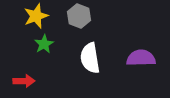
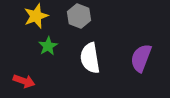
green star: moved 4 px right, 2 px down
purple semicircle: rotated 68 degrees counterclockwise
red arrow: rotated 20 degrees clockwise
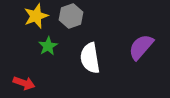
gray hexagon: moved 8 px left; rotated 20 degrees clockwise
purple semicircle: moved 11 px up; rotated 20 degrees clockwise
red arrow: moved 2 px down
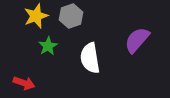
purple semicircle: moved 4 px left, 7 px up
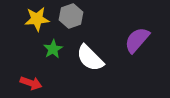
yellow star: moved 1 px right, 3 px down; rotated 15 degrees clockwise
green star: moved 5 px right, 3 px down
white semicircle: rotated 36 degrees counterclockwise
red arrow: moved 7 px right
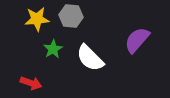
gray hexagon: rotated 25 degrees clockwise
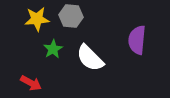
purple semicircle: rotated 36 degrees counterclockwise
red arrow: rotated 10 degrees clockwise
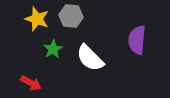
yellow star: rotated 25 degrees clockwise
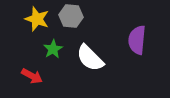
red arrow: moved 1 px right, 7 px up
